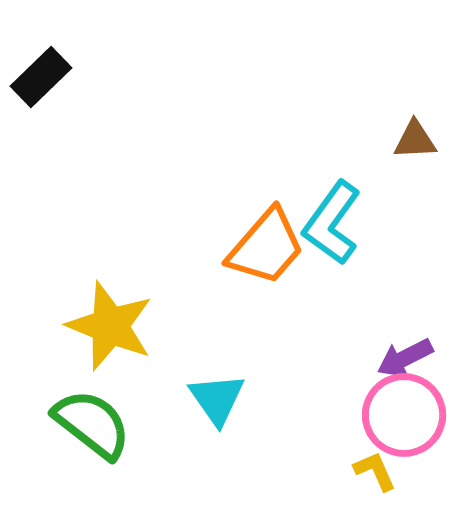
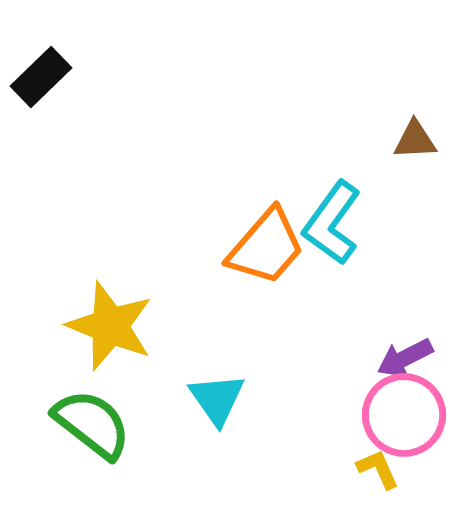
yellow L-shape: moved 3 px right, 2 px up
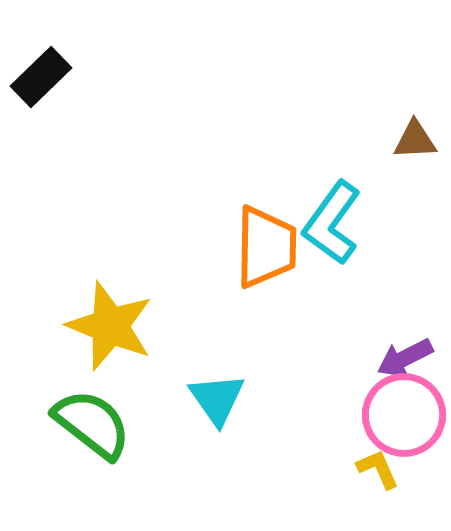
orange trapezoid: rotated 40 degrees counterclockwise
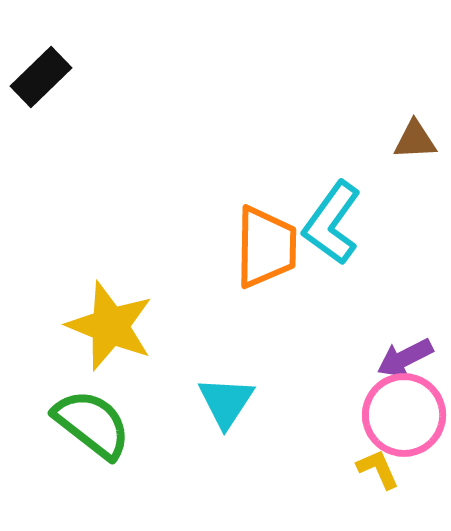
cyan triangle: moved 9 px right, 3 px down; rotated 8 degrees clockwise
